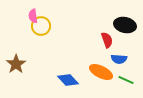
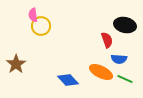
pink semicircle: moved 1 px up
green line: moved 1 px left, 1 px up
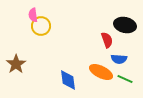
blue diamond: rotated 35 degrees clockwise
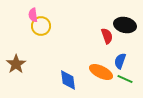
red semicircle: moved 4 px up
blue semicircle: moved 1 px right, 2 px down; rotated 105 degrees clockwise
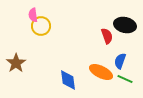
brown star: moved 1 px up
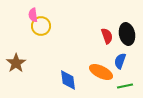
black ellipse: moved 2 px right, 9 px down; rotated 65 degrees clockwise
green line: moved 7 px down; rotated 35 degrees counterclockwise
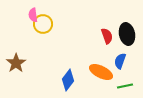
yellow circle: moved 2 px right, 2 px up
blue diamond: rotated 45 degrees clockwise
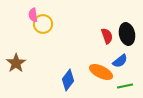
blue semicircle: rotated 147 degrees counterclockwise
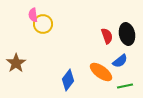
orange ellipse: rotated 10 degrees clockwise
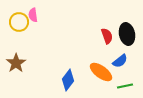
yellow circle: moved 24 px left, 2 px up
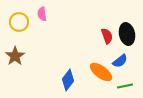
pink semicircle: moved 9 px right, 1 px up
brown star: moved 1 px left, 7 px up
